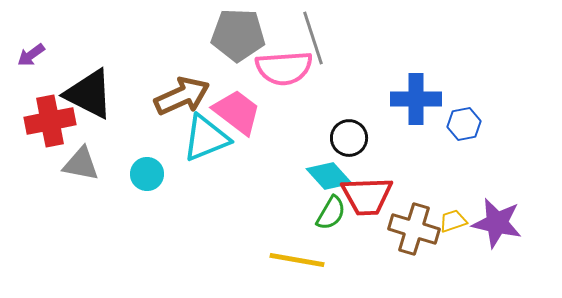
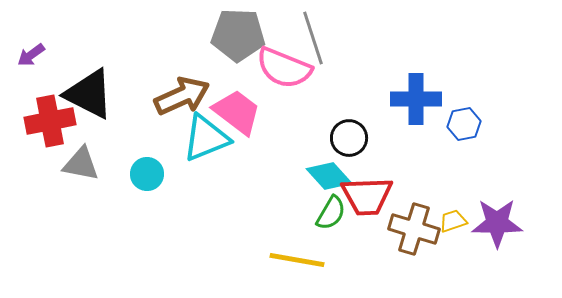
pink semicircle: rotated 26 degrees clockwise
purple star: rotated 12 degrees counterclockwise
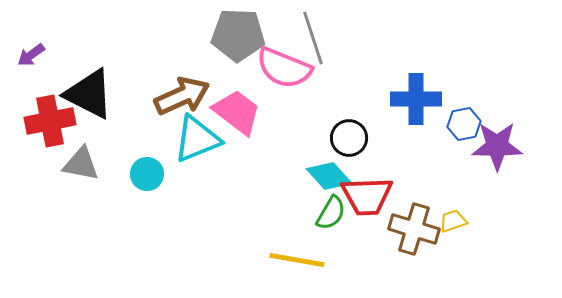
cyan triangle: moved 9 px left, 1 px down
purple star: moved 77 px up
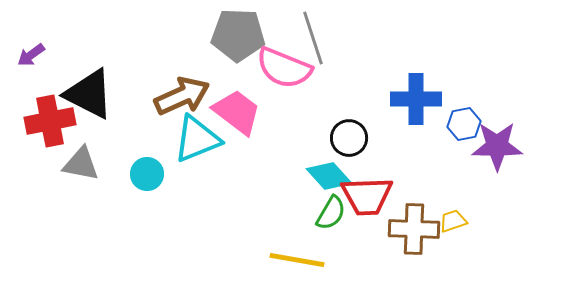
brown cross: rotated 15 degrees counterclockwise
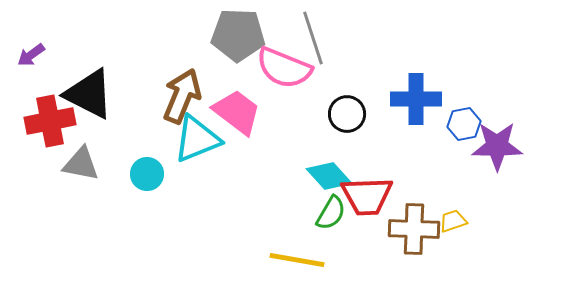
brown arrow: rotated 44 degrees counterclockwise
black circle: moved 2 px left, 24 px up
